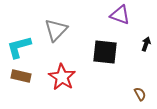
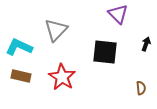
purple triangle: moved 2 px left, 1 px up; rotated 25 degrees clockwise
cyan L-shape: rotated 40 degrees clockwise
brown semicircle: moved 1 px right, 6 px up; rotated 24 degrees clockwise
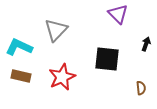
black square: moved 2 px right, 7 px down
red star: rotated 16 degrees clockwise
